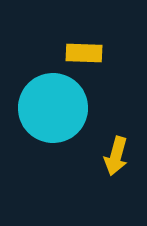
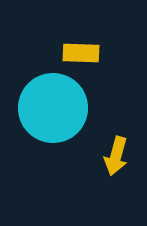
yellow rectangle: moved 3 px left
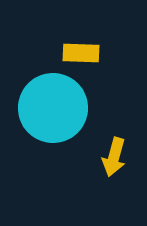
yellow arrow: moved 2 px left, 1 px down
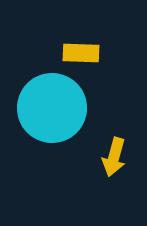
cyan circle: moved 1 px left
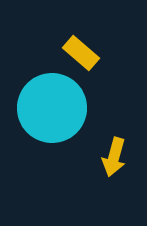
yellow rectangle: rotated 39 degrees clockwise
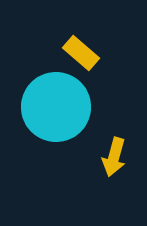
cyan circle: moved 4 px right, 1 px up
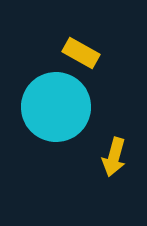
yellow rectangle: rotated 12 degrees counterclockwise
